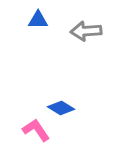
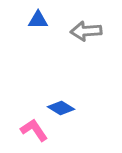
pink L-shape: moved 2 px left
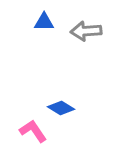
blue triangle: moved 6 px right, 2 px down
pink L-shape: moved 1 px left, 1 px down
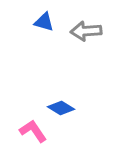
blue triangle: rotated 15 degrees clockwise
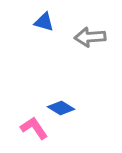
gray arrow: moved 4 px right, 6 px down
pink L-shape: moved 1 px right, 3 px up
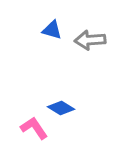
blue triangle: moved 8 px right, 8 px down
gray arrow: moved 3 px down
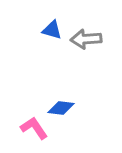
gray arrow: moved 4 px left, 1 px up
blue diamond: rotated 24 degrees counterclockwise
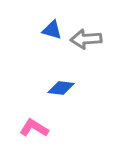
blue diamond: moved 20 px up
pink L-shape: rotated 24 degrees counterclockwise
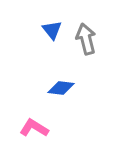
blue triangle: rotated 35 degrees clockwise
gray arrow: rotated 80 degrees clockwise
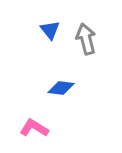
blue triangle: moved 2 px left
